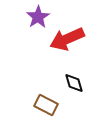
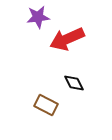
purple star: rotated 25 degrees clockwise
black diamond: rotated 10 degrees counterclockwise
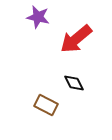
purple star: rotated 20 degrees clockwise
red arrow: moved 9 px right; rotated 16 degrees counterclockwise
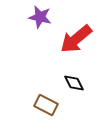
purple star: moved 2 px right
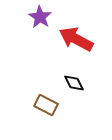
purple star: rotated 20 degrees clockwise
red arrow: rotated 68 degrees clockwise
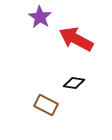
black diamond: rotated 55 degrees counterclockwise
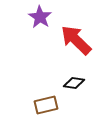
red arrow: moved 1 px down; rotated 16 degrees clockwise
brown rectangle: rotated 40 degrees counterclockwise
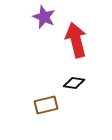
purple star: moved 4 px right; rotated 10 degrees counterclockwise
red arrow: rotated 32 degrees clockwise
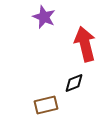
red arrow: moved 9 px right, 4 px down
black diamond: rotated 30 degrees counterclockwise
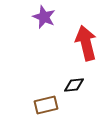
red arrow: moved 1 px right, 1 px up
black diamond: moved 2 px down; rotated 15 degrees clockwise
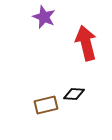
black diamond: moved 9 px down; rotated 10 degrees clockwise
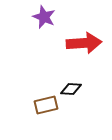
red arrow: moved 2 px left; rotated 100 degrees clockwise
black diamond: moved 3 px left, 5 px up
